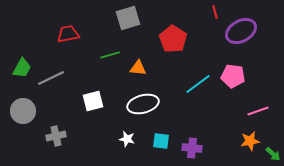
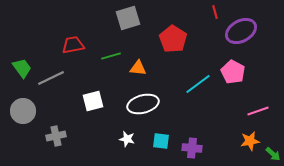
red trapezoid: moved 5 px right, 11 px down
green line: moved 1 px right, 1 px down
green trapezoid: rotated 65 degrees counterclockwise
pink pentagon: moved 4 px up; rotated 20 degrees clockwise
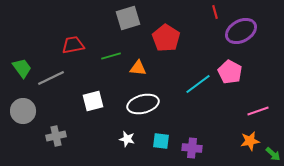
red pentagon: moved 7 px left, 1 px up
pink pentagon: moved 3 px left
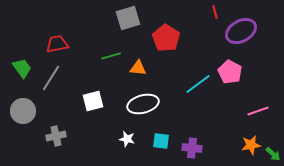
red trapezoid: moved 16 px left, 1 px up
gray line: rotated 32 degrees counterclockwise
orange star: moved 1 px right, 4 px down
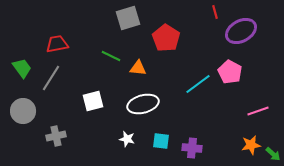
green line: rotated 42 degrees clockwise
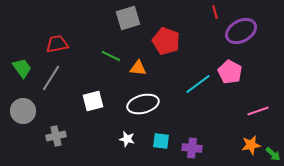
red pentagon: moved 3 px down; rotated 12 degrees counterclockwise
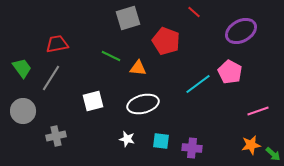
red line: moved 21 px left; rotated 32 degrees counterclockwise
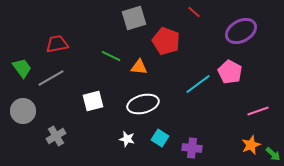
gray square: moved 6 px right
orange triangle: moved 1 px right, 1 px up
gray line: rotated 28 degrees clockwise
gray cross: rotated 18 degrees counterclockwise
cyan square: moved 1 px left, 3 px up; rotated 24 degrees clockwise
orange star: rotated 12 degrees counterclockwise
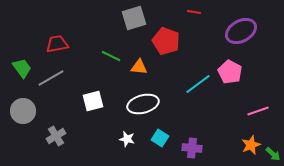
red line: rotated 32 degrees counterclockwise
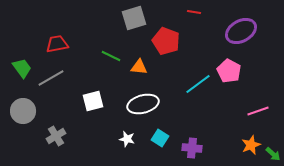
pink pentagon: moved 1 px left, 1 px up
